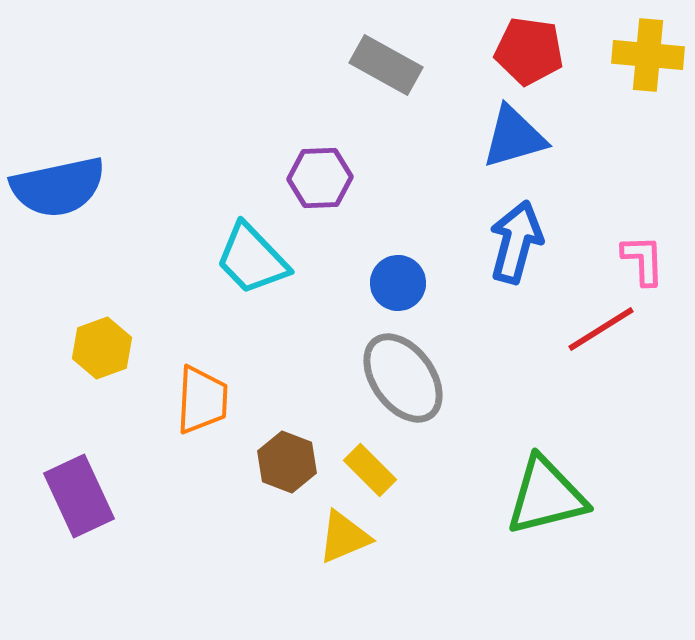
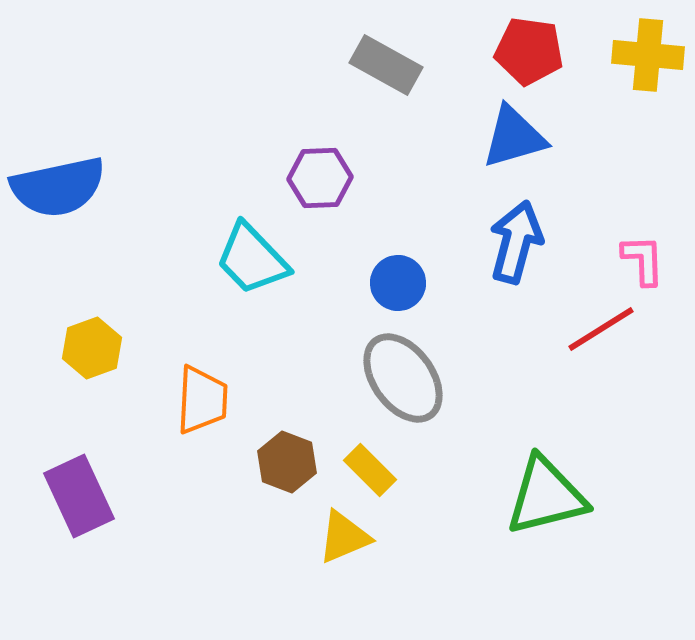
yellow hexagon: moved 10 px left
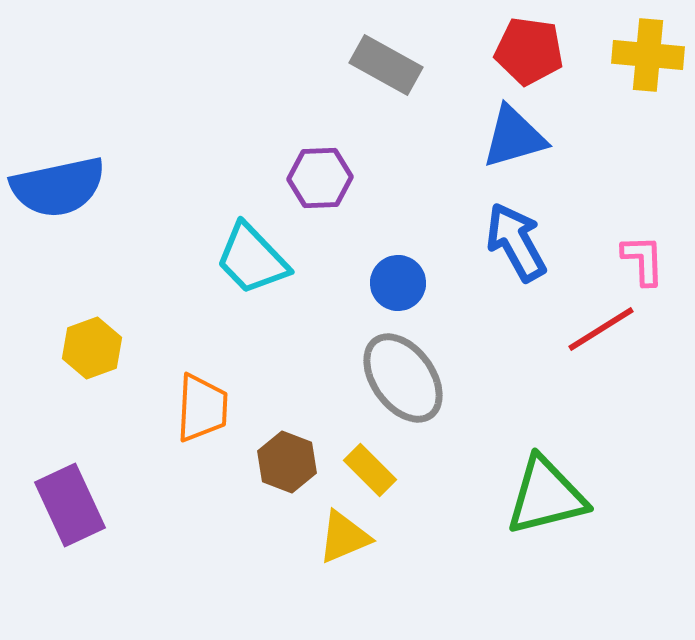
blue arrow: rotated 44 degrees counterclockwise
orange trapezoid: moved 8 px down
purple rectangle: moved 9 px left, 9 px down
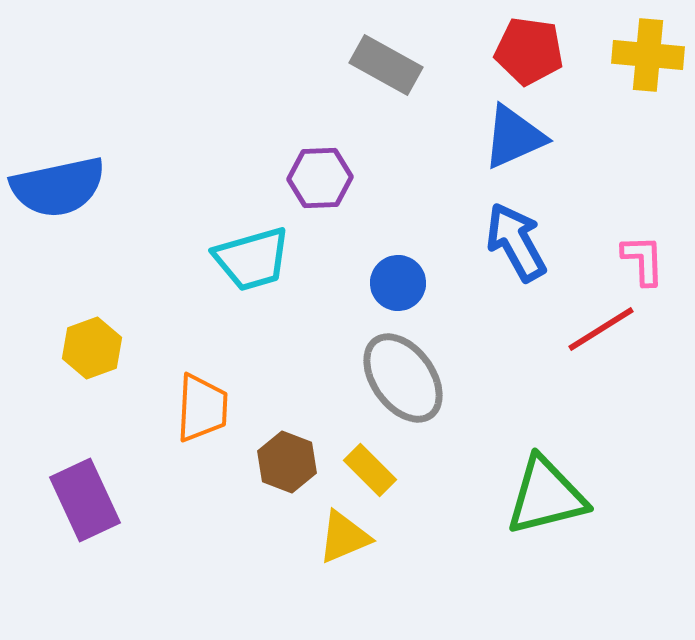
blue triangle: rotated 8 degrees counterclockwise
cyan trapezoid: rotated 62 degrees counterclockwise
purple rectangle: moved 15 px right, 5 px up
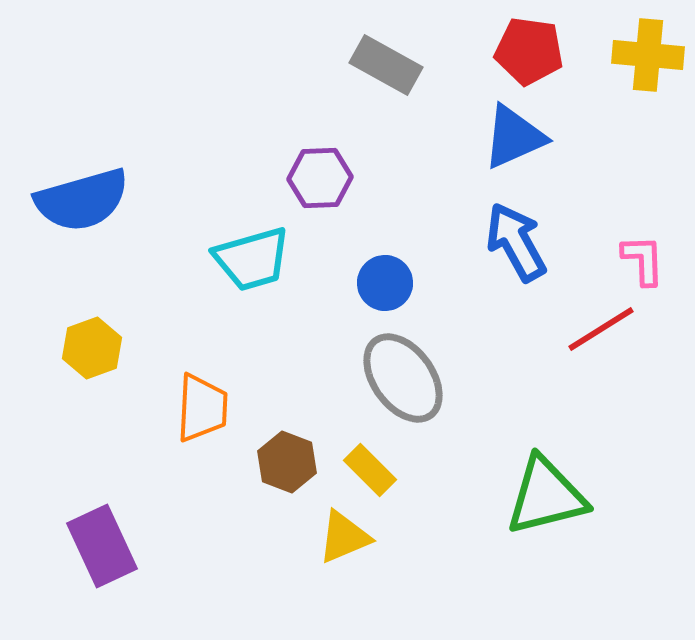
blue semicircle: moved 24 px right, 13 px down; rotated 4 degrees counterclockwise
blue circle: moved 13 px left
purple rectangle: moved 17 px right, 46 px down
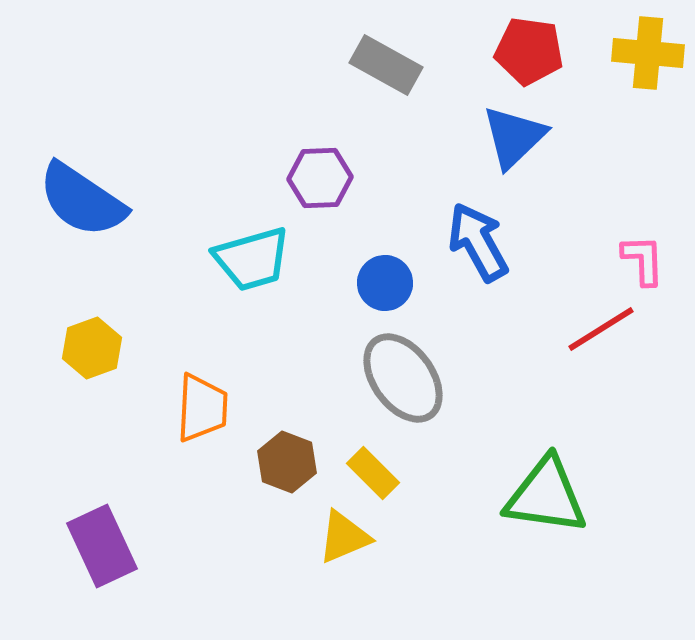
yellow cross: moved 2 px up
blue triangle: rotated 20 degrees counterclockwise
blue semicircle: rotated 50 degrees clockwise
blue arrow: moved 38 px left
yellow rectangle: moved 3 px right, 3 px down
green triangle: rotated 22 degrees clockwise
